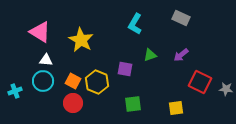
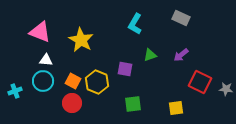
pink triangle: rotated 10 degrees counterclockwise
red circle: moved 1 px left
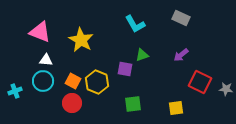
cyan L-shape: rotated 60 degrees counterclockwise
green triangle: moved 8 px left
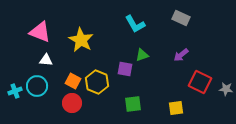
cyan circle: moved 6 px left, 5 px down
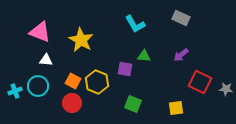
green triangle: moved 2 px right, 1 px down; rotated 24 degrees clockwise
cyan circle: moved 1 px right
green square: rotated 30 degrees clockwise
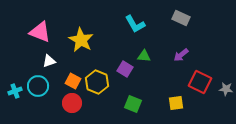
white triangle: moved 3 px right, 1 px down; rotated 24 degrees counterclockwise
purple square: rotated 21 degrees clockwise
yellow square: moved 5 px up
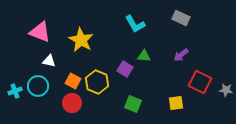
white triangle: rotated 32 degrees clockwise
gray star: moved 1 px down
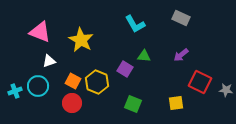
white triangle: rotated 32 degrees counterclockwise
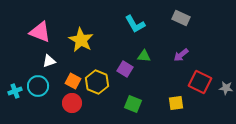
gray star: moved 2 px up
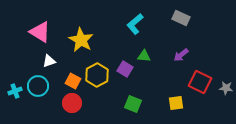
cyan L-shape: rotated 80 degrees clockwise
pink triangle: rotated 10 degrees clockwise
yellow hexagon: moved 7 px up; rotated 10 degrees clockwise
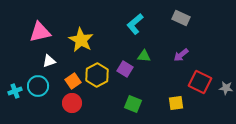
pink triangle: rotated 45 degrees counterclockwise
orange square: rotated 28 degrees clockwise
